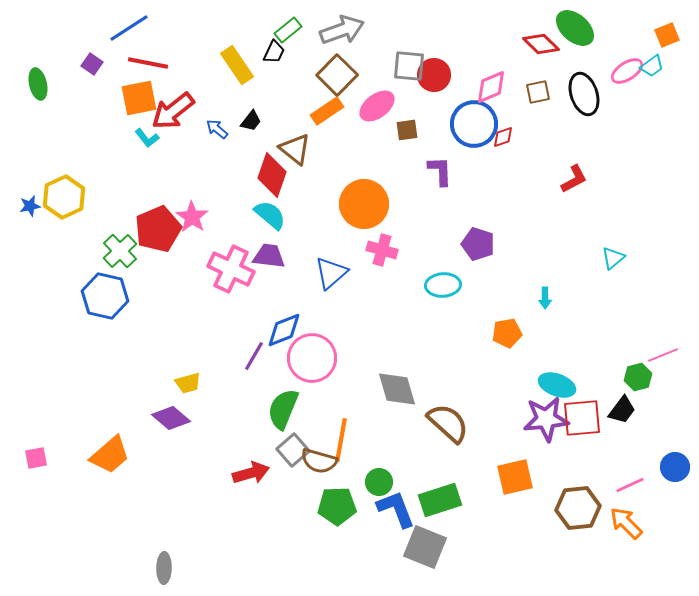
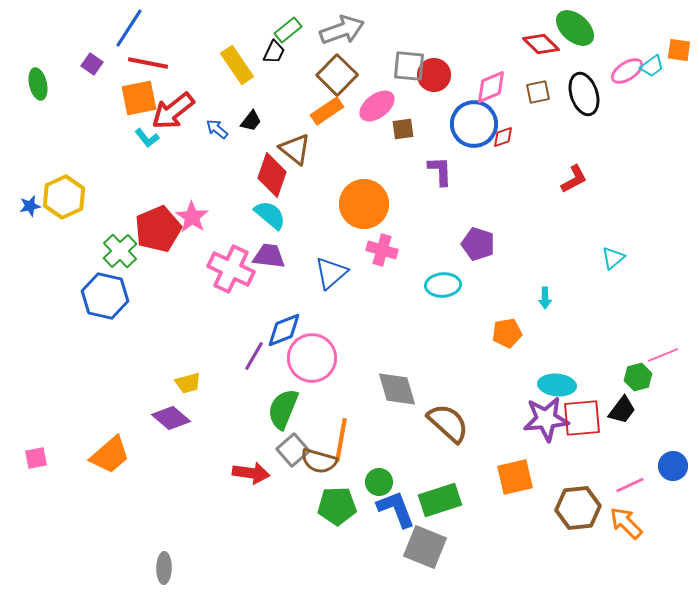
blue line at (129, 28): rotated 24 degrees counterclockwise
orange square at (667, 35): moved 12 px right, 15 px down; rotated 30 degrees clockwise
brown square at (407, 130): moved 4 px left, 1 px up
cyan ellipse at (557, 385): rotated 15 degrees counterclockwise
blue circle at (675, 467): moved 2 px left, 1 px up
red arrow at (251, 473): rotated 24 degrees clockwise
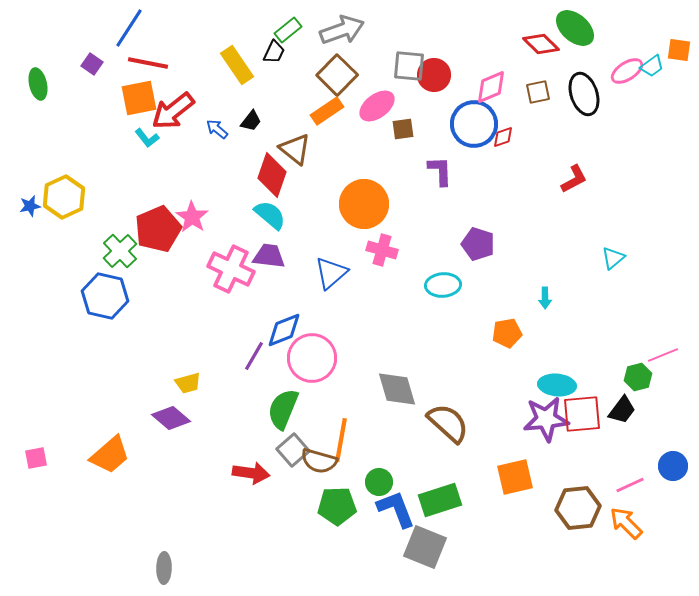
red square at (582, 418): moved 4 px up
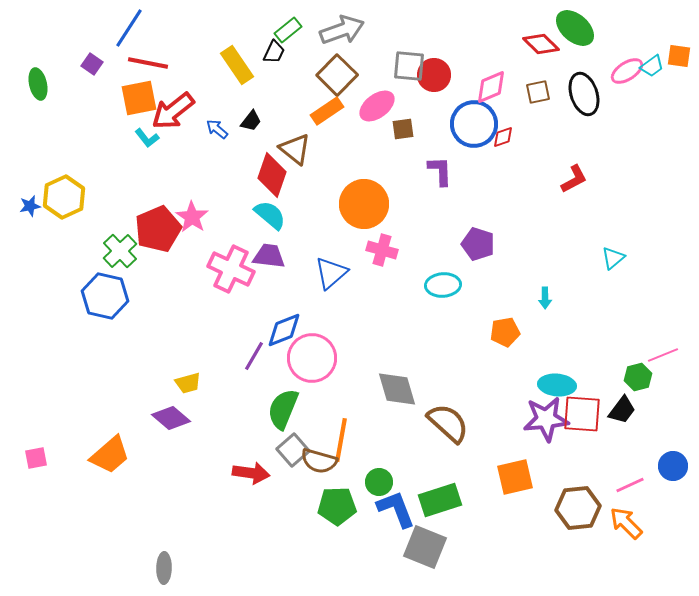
orange square at (679, 50): moved 6 px down
orange pentagon at (507, 333): moved 2 px left, 1 px up
red square at (582, 414): rotated 9 degrees clockwise
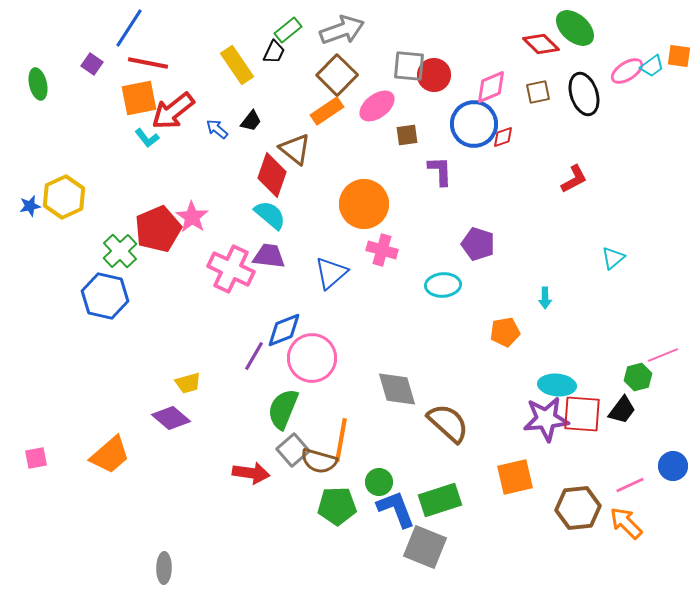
brown square at (403, 129): moved 4 px right, 6 px down
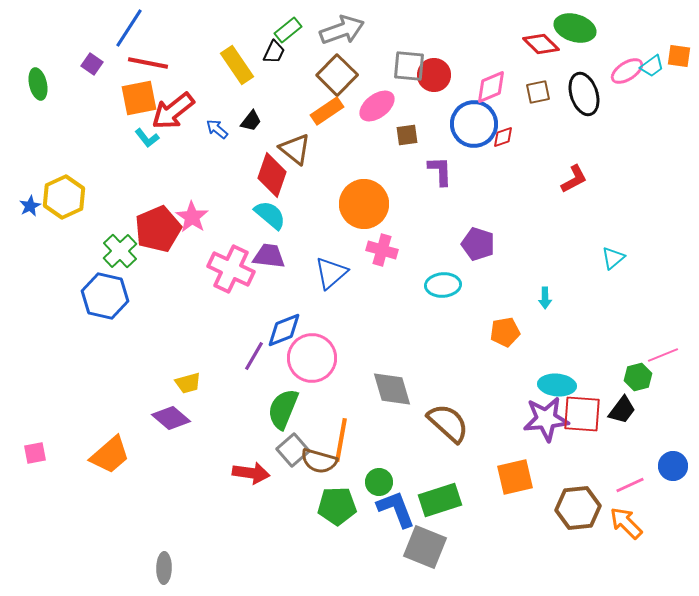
green ellipse at (575, 28): rotated 24 degrees counterclockwise
blue star at (30, 206): rotated 15 degrees counterclockwise
gray diamond at (397, 389): moved 5 px left
pink square at (36, 458): moved 1 px left, 5 px up
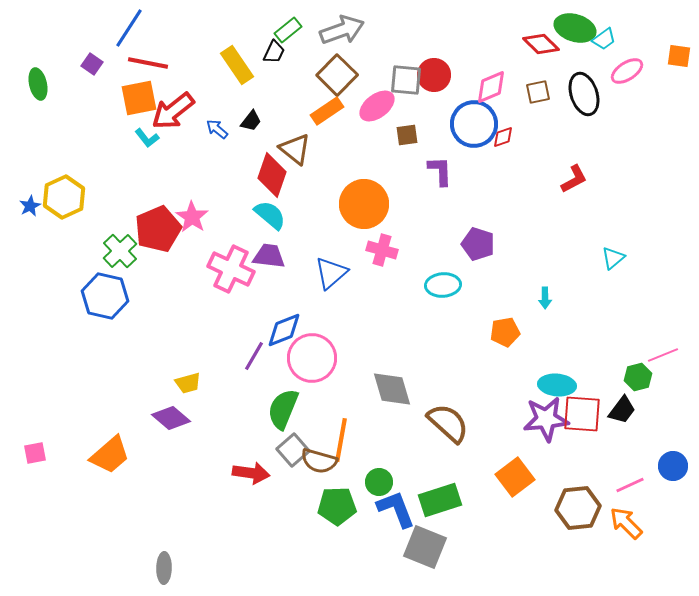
gray square at (409, 66): moved 3 px left, 14 px down
cyan trapezoid at (652, 66): moved 48 px left, 27 px up
orange square at (515, 477): rotated 24 degrees counterclockwise
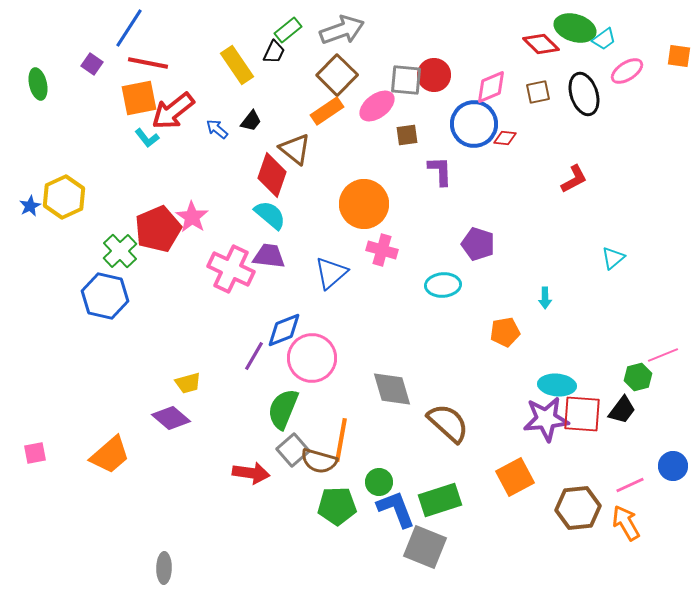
red diamond at (503, 137): moved 2 px right, 1 px down; rotated 25 degrees clockwise
orange square at (515, 477): rotated 9 degrees clockwise
orange arrow at (626, 523): rotated 15 degrees clockwise
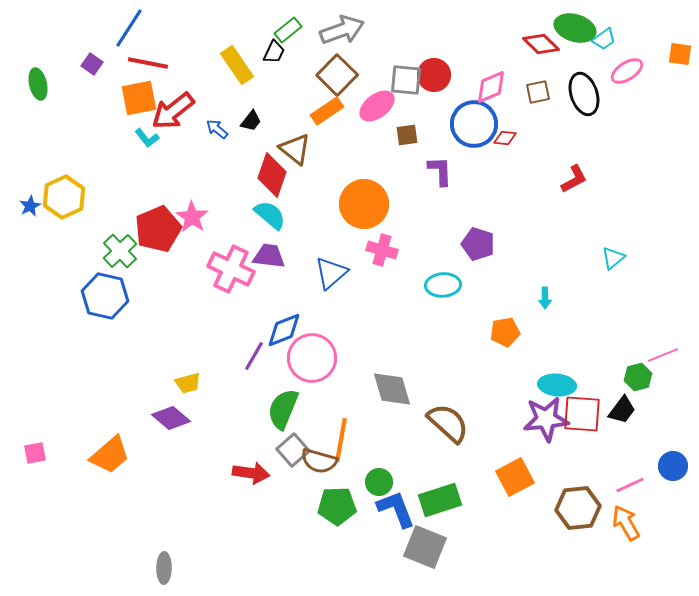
orange square at (679, 56): moved 1 px right, 2 px up
